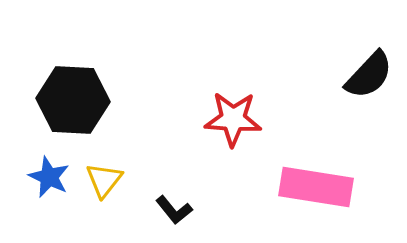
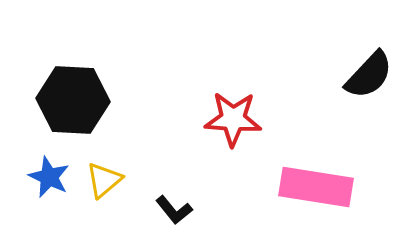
yellow triangle: rotated 12 degrees clockwise
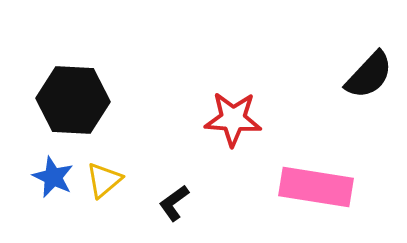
blue star: moved 4 px right
black L-shape: moved 7 px up; rotated 93 degrees clockwise
